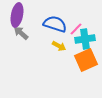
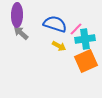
purple ellipse: rotated 10 degrees counterclockwise
orange square: moved 1 px down
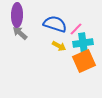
gray arrow: moved 1 px left
cyan cross: moved 2 px left, 4 px down
orange square: moved 2 px left
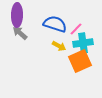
orange square: moved 4 px left
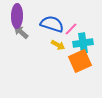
purple ellipse: moved 1 px down
blue semicircle: moved 3 px left
pink line: moved 5 px left
gray arrow: moved 1 px right, 1 px up
yellow arrow: moved 1 px left, 1 px up
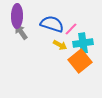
gray arrow: rotated 14 degrees clockwise
yellow arrow: moved 2 px right
orange square: rotated 15 degrees counterclockwise
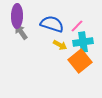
pink line: moved 6 px right, 3 px up
cyan cross: moved 1 px up
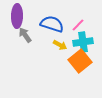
pink line: moved 1 px right, 1 px up
gray arrow: moved 4 px right, 3 px down
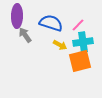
blue semicircle: moved 1 px left, 1 px up
orange square: rotated 25 degrees clockwise
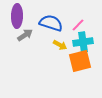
gray arrow: rotated 91 degrees clockwise
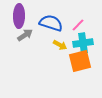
purple ellipse: moved 2 px right
cyan cross: moved 1 px down
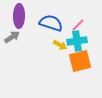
gray arrow: moved 13 px left, 2 px down
cyan cross: moved 6 px left, 2 px up
